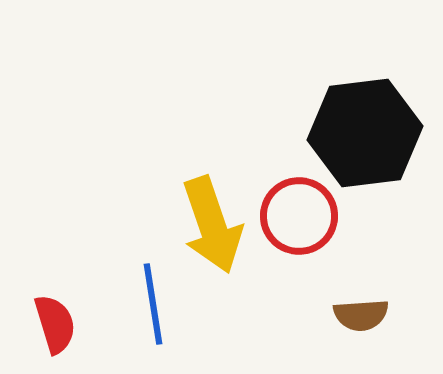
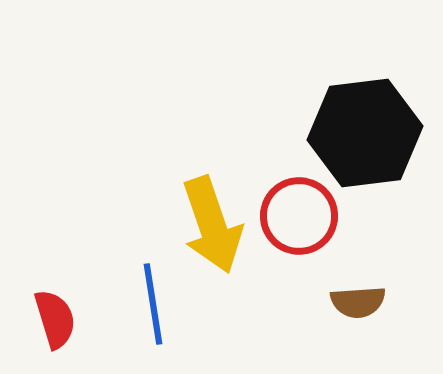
brown semicircle: moved 3 px left, 13 px up
red semicircle: moved 5 px up
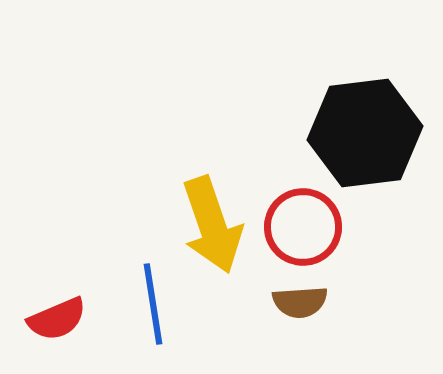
red circle: moved 4 px right, 11 px down
brown semicircle: moved 58 px left
red semicircle: moved 2 px right; rotated 84 degrees clockwise
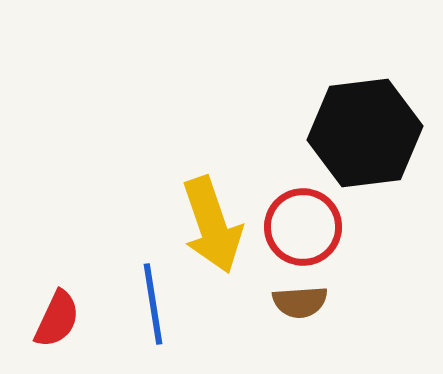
red semicircle: rotated 42 degrees counterclockwise
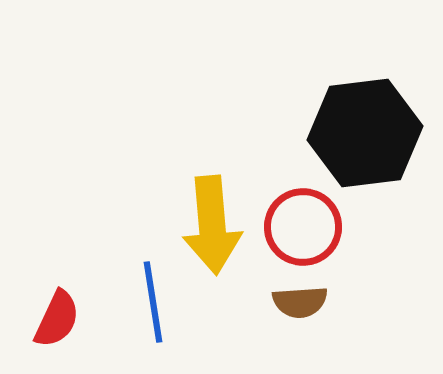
yellow arrow: rotated 14 degrees clockwise
blue line: moved 2 px up
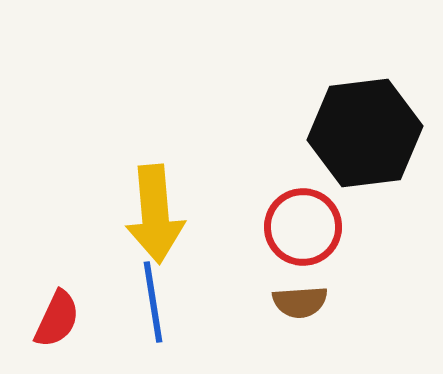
yellow arrow: moved 57 px left, 11 px up
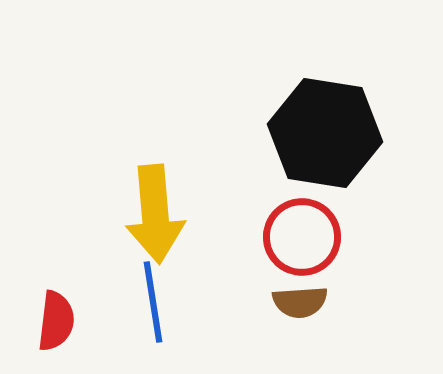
black hexagon: moved 40 px left; rotated 16 degrees clockwise
red circle: moved 1 px left, 10 px down
red semicircle: moved 1 px left, 2 px down; rotated 18 degrees counterclockwise
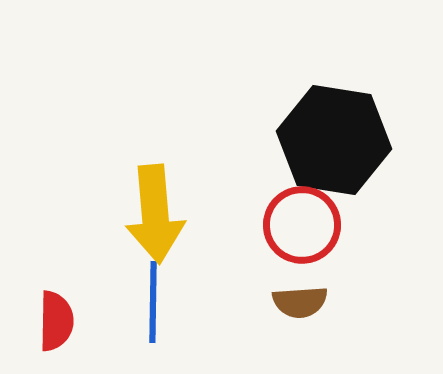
black hexagon: moved 9 px right, 7 px down
red circle: moved 12 px up
blue line: rotated 10 degrees clockwise
red semicircle: rotated 6 degrees counterclockwise
